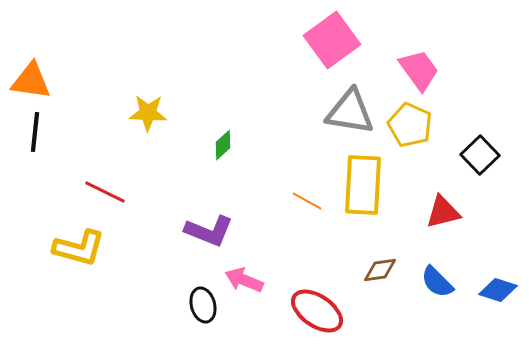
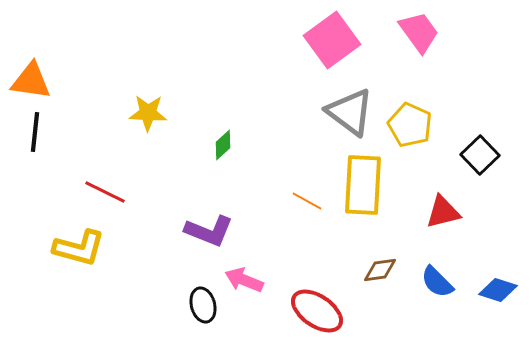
pink trapezoid: moved 38 px up
gray triangle: rotated 28 degrees clockwise
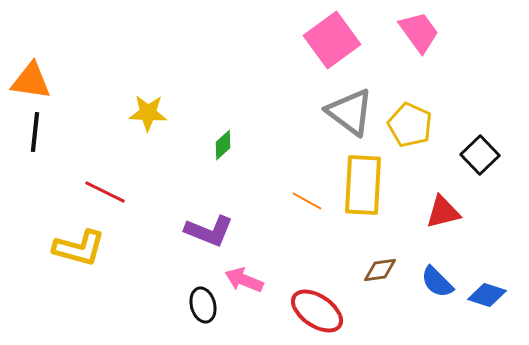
blue diamond: moved 11 px left, 5 px down
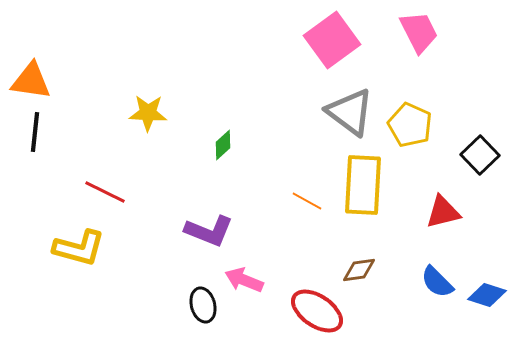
pink trapezoid: rotated 9 degrees clockwise
brown diamond: moved 21 px left
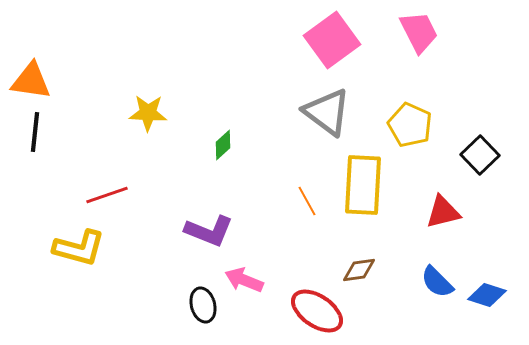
gray triangle: moved 23 px left
red line: moved 2 px right, 3 px down; rotated 45 degrees counterclockwise
orange line: rotated 32 degrees clockwise
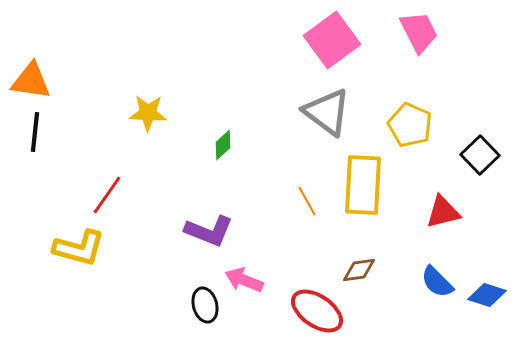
red line: rotated 36 degrees counterclockwise
black ellipse: moved 2 px right
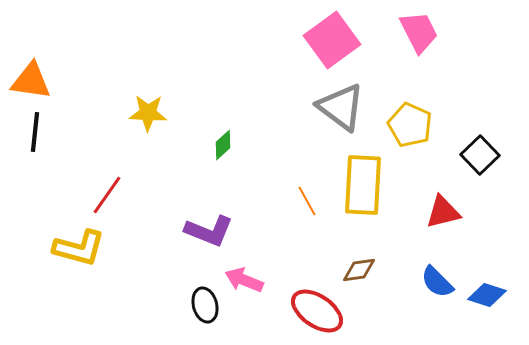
gray triangle: moved 14 px right, 5 px up
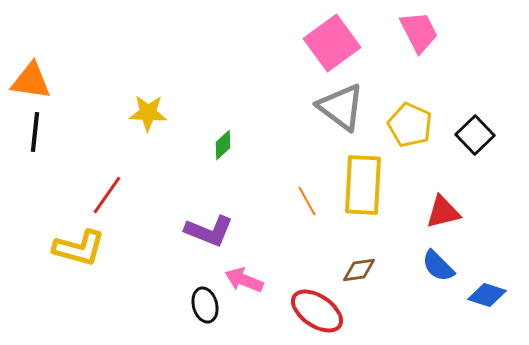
pink square: moved 3 px down
black square: moved 5 px left, 20 px up
blue semicircle: moved 1 px right, 16 px up
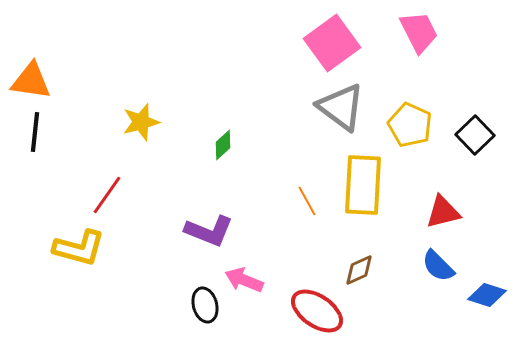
yellow star: moved 7 px left, 9 px down; rotated 18 degrees counterclockwise
brown diamond: rotated 16 degrees counterclockwise
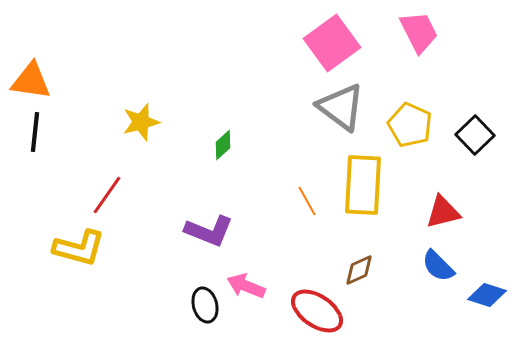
pink arrow: moved 2 px right, 6 px down
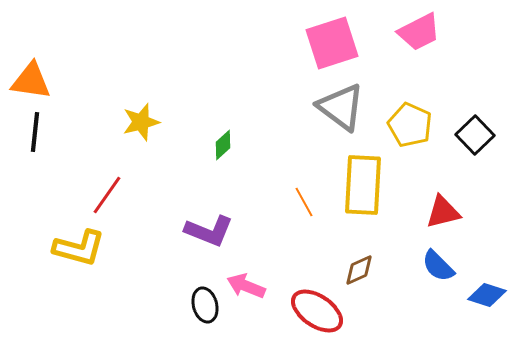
pink trapezoid: rotated 90 degrees clockwise
pink square: rotated 18 degrees clockwise
orange line: moved 3 px left, 1 px down
